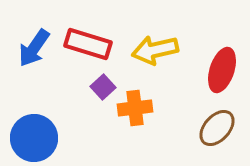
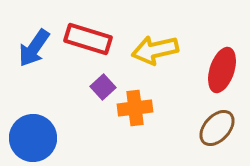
red rectangle: moved 5 px up
blue circle: moved 1 px left
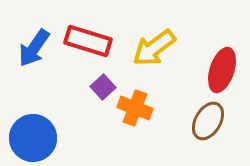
red rectangle: moved 2 px down
yellow arrow: moved 1 px left, 2 px up; rotated 24 degrees counterclockwise
orange cross: rotated 28 degrees clockwise
brown ellipse: moved 9 px left, 7 px up; rotated 12 degrees counterclockwise
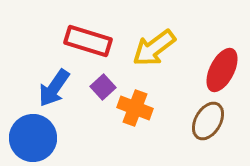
blue arrow: moved 20 px right, 40 px down
red ellipse: rotated 9 degrees clockwise
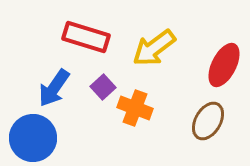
red rectangle: moved 2 px left, 4 px up
red ellipse: moved 2 px right, 5 px up
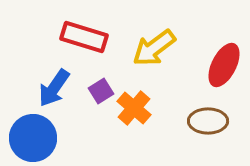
red rectangle: moved 2 px left
purple square: moved 2 px left, 4 px down; rotated 10 degrees clockwise
orange cross: moved 1 px left; rotated 20 degrees clockwise
brown ellipse: rotated 60 degrees clockwise
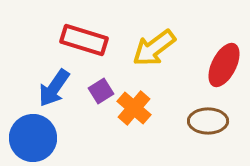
red rectangle: moved 3 px down
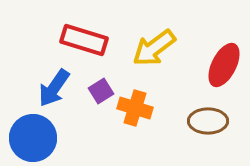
orange cross: moved 1 px right; rotated 24 degrees counterclockwise
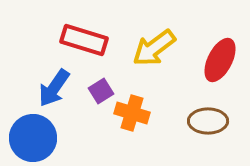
red ellipse: moved 4 px left, 5 px up
orange cross: moved 3 px left, 5 px down
